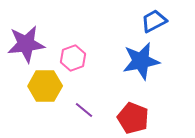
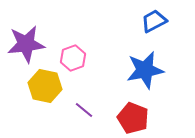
blue star: moved 4 px right, 9 px down
yellow hexagon: rotated 12 degrees clockwise
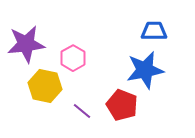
blue trapezoid: moved 10 px down; rotated 28 degrees clockwise
pink hexagon: rotated 10 degrees counterclockwise
purple line: moved 2 px left, 1 px down
red pentagon: moved 11 px left, 13 px up
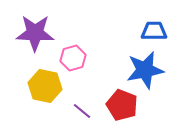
purple star: moved 9 px right, 11 px up; rotated 9 degrees clockwise
pink hexagon: rotated 15 degrees clockwise
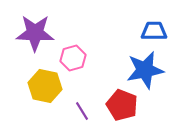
purple line: rotated 18 degrees clockwise
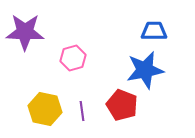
purple star: moved 10 px left, 1 px up
yellow hexagon: moved 23 px down
purple line: rotated 24 degrees clockwise
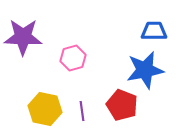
purple star: moved 2 px left, 5 px down
